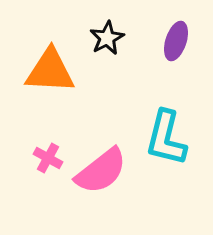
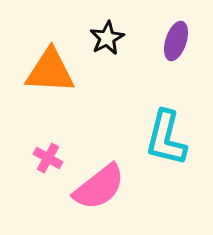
pink semicircle: moved 2 px left, 16 px down
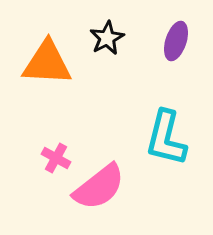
orange triangle: moved 3 px left, 8 px up
pink cross: moved 8 px right
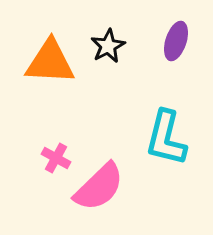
black star: moved 1 px right, 8 px down
orange triangle: moved 3 px right, 1 px up
pink semicircle: rotated 6 degrees counterclockwise
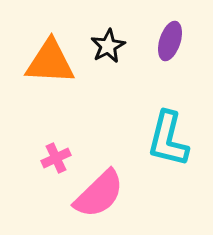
purple ellipse: moved 6 px left
cyan L-shape: moved 2 px right, 1 px down
pink cross: rotated 36 degrees clockwise
pink semicircle: moved 7 px down
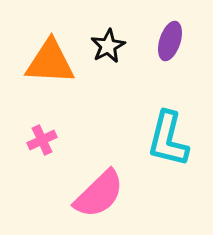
pink cross: moved 14 px left, 18 px up
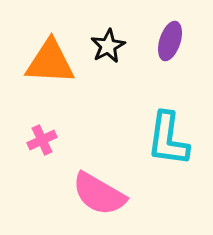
cyan L-shape: rotated 6 degrees counterclockwise
pink semicircle: rotated 74 degrees clockwise
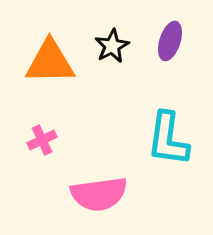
black star: moved 4 px right
orange triangle: rotated 4 degrees counterclockwise
pink semicircle: rotated 38 degrees counterclockwise
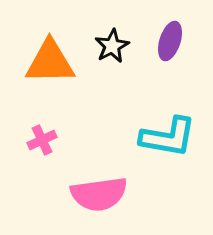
cyan L-shape: moved 2 px up; rotated 88 degrees counterclockwise
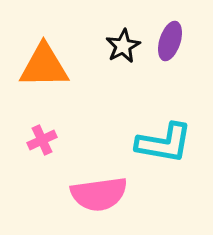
black star: moved 11 px right
orange triangle: moved 6 px left, 4 px down
cyan L-shape: moved 4 px left, 6 px down
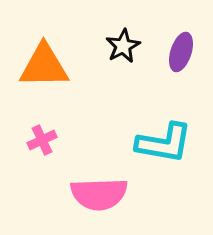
purple ellipse: moved 11 px right, 11 px down
pink semicircle: rotated 6 degrees clockwise
